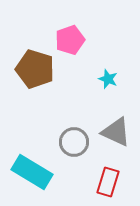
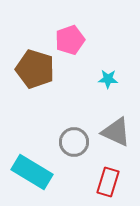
cyan star: rotated 18 degrees counterclockwise
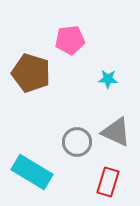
pink pentagon: rotated 12 degrees clockwise
brown pentagon: moved 4 px left, 4 px down
gray circle: moved 3 px right
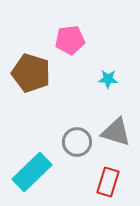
gray triangle: rotated 8 degrees counterclockwise
cyan rectangle: rotated 75 degrees counterclockwise
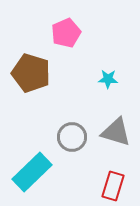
pink pentagon: moved 4 px left, 7 px up; rotated 16 degrees counterclockwise
gray circle: moved 5 px left, 5 px up
red rectangle: moved 5 px right, 4 px down
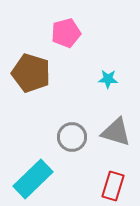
pink pentagon: rotated 8 degrees clockwise
cyan rectangle: moved 1 px right, 7 px down
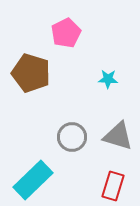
pink pentagon: rotated 12 degrees counterclockwise
gray triangle: moved 2 px right, 4 px down
cyan rectangle: moved 1 px down
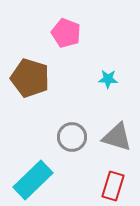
pink pentagon: rotated 24 degrees counterclockwise
brown pentagon: moved 1 px left, 5 px down
gray triangle: moved 1 px left, 1 px down
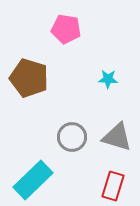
pink pentagon: moved 4 px up; rotated 12 degrees counterclockwise
brown pentagon: moved 1 px left
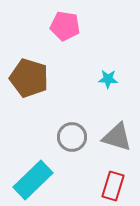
pink pentagon: moved 1 px left, 3 px up
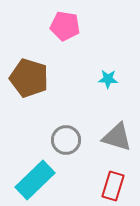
gray circle: moved 6 px left, 3 px down
cyan rectangle: moved 2 px right
